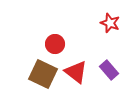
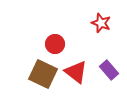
red star: moved 9 px left
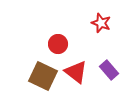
red circle: moved 3 px right
brown square: moved 2 px down
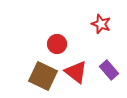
red star: moved 1 px down
red circle: moved 1 px left
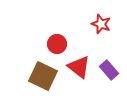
red triangle: moved 3 px right, 5 px up
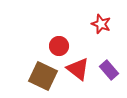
red circle: moved 2 px right, 2 px down
red triangle: moved 1 px left, 2 px down
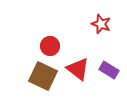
red circle: moved 9 px left
purple rectangle: rotated 18 degrees counterclockwise
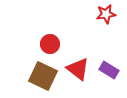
red star: moved 5 px right, 10 px up; rotated 30 degrees counterclockwise
red circle: moved 2 px up
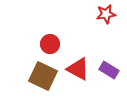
red triangle: rotated 10 degrees counterclockwise
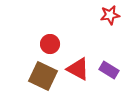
red star: moved 4 px right, 1 px down
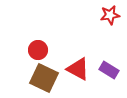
red circle: moved 12 px left, 6 px down
brown square: moved 1 px right, 2 px down
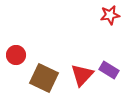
red circle: moved 22 px left, 5 px down
red triangle: moved 4 px right, 6 px down; rotated 45 degrees clockwise
